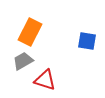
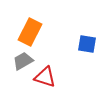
blue square: moved 3 px down
red triangle: moved 3 px up
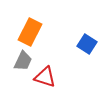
blue square: rotated 24 degrees clockwise
gray trapezoid: rotated 145 degrees clockwise
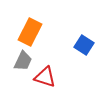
blue square: moved 3 px left, 1 px down
